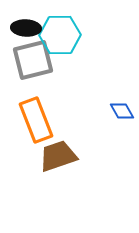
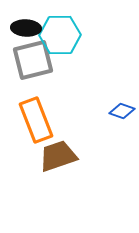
blue diamond: rotated 40 degrees counterclockwise
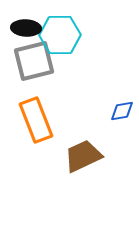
gray square: moved 1 px right, 1 px down
blue diamond: rotated 30 degrees counterclockwise
brown trapezoid: moved 25 px right; rotated 6 degrees counterclockwise
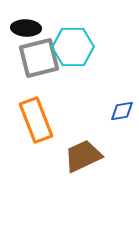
cyan hexagon: moved 13 px right, 12 px down
gray square: moved 5 px right, 3 px up
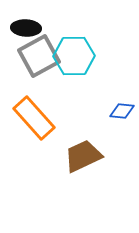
cyan hexagon: moved 1 px right, 9 px down
gray square: moved 2 px up; rotated 15 degrees counterclockwise
blue diamond: rotated 15 degrees clockwise
orange rectangle: moved 2 px left, 2 px up; rotated 21 degrees counterclockwise
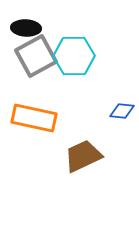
gray square: moved 3 px left
orange rectangle: rotated 36 degrees counterclockwise
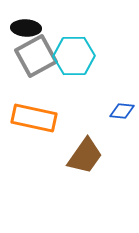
brown trapezoid: moved 2 px right; rotated 150 degrees clockwise
